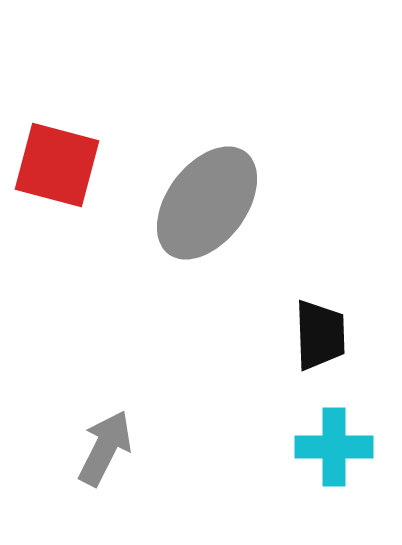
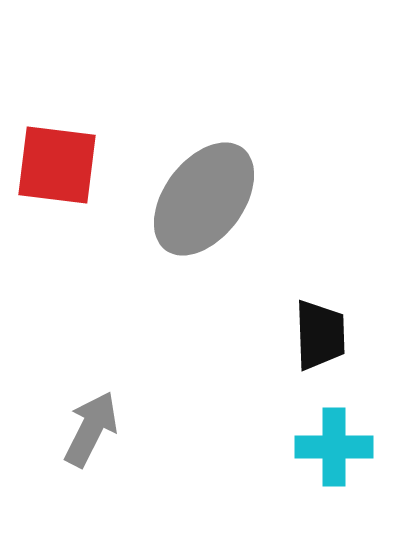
red square: rotated 8 degrees counterclockwise
gray ellipse: moved 3 px left, 4 px up
gray arrow: moved 14 px left, 19 px up
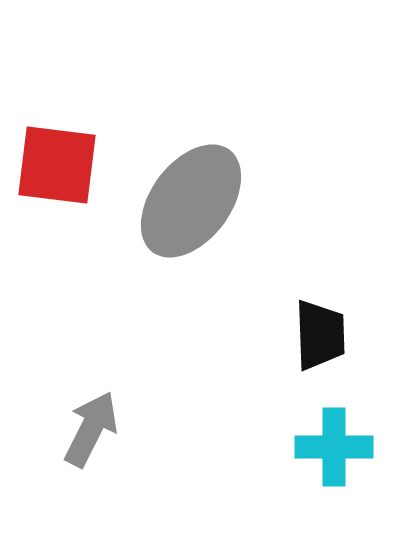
gray ellipse: moved 13 px left, 2 px down
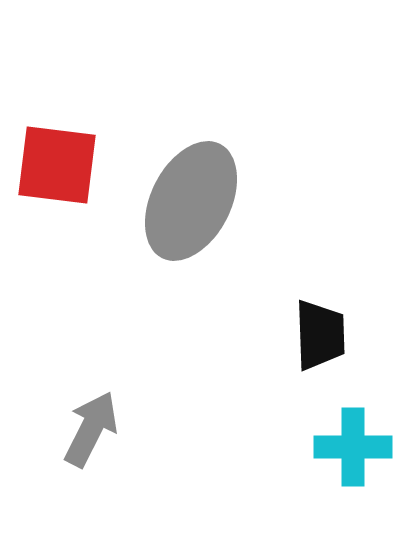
gray ellipse: rotated 10 degrees counterclockwise
cyan cross: moved 19 px right
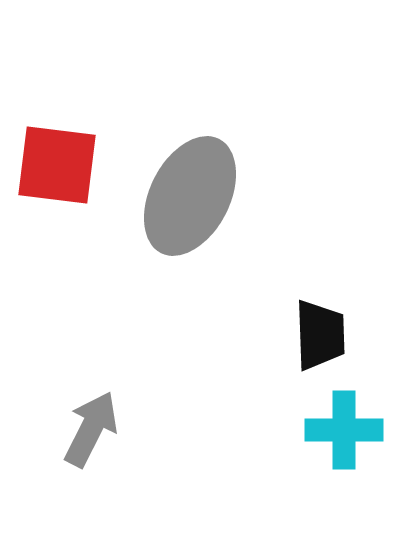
gray ellipse: moved 1 px left, 5 px up
cyan cross: moved 9 px left, 17 px up
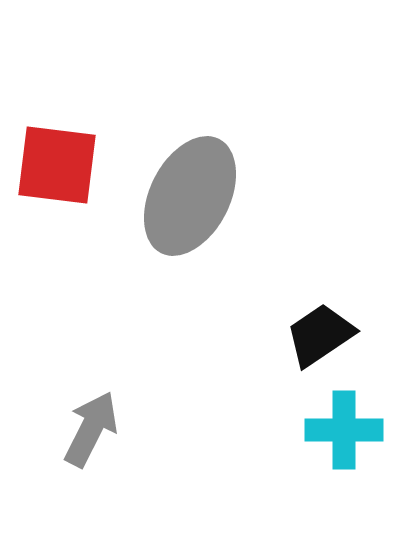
black trapezoid: rotated 122 degrees counterclockwise
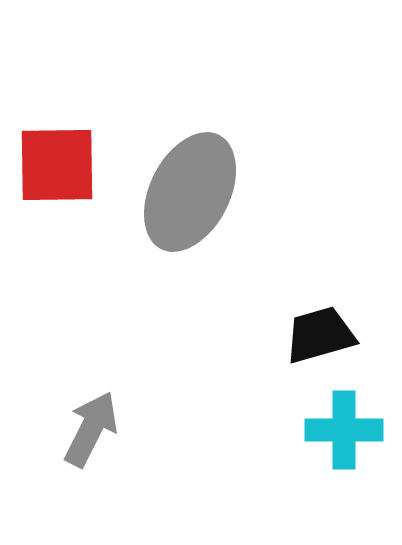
red square: rotated 8 degrees counterclockwise
gray ellipse: moved 4 px up
black trapezoid: rotated 18 degrees clockwise
